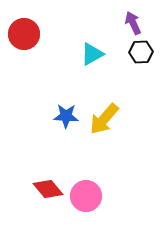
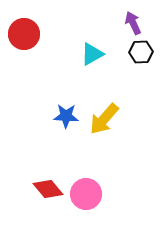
pink circle: moved 2 px up
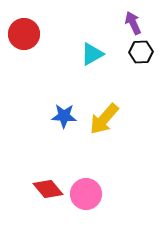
blue star: moved 2 px left
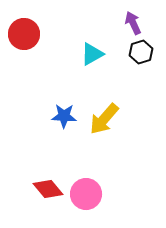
black hexagon: rotated 15 degrees counterclockwise
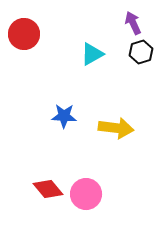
yellow arrow: moved 12 px right, 9 px down; rotated 124 degrees counterclockwise
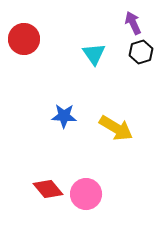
red circle: moved 5 px down
cyan triangle: moved 2 px right; rotated 35 degrees counterclockwise
yellow arrow: rotated 24 degrees clockwise
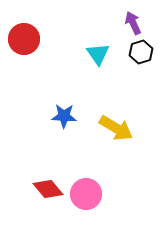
cyan triangle: moved 4 px right
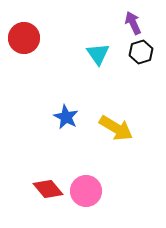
red circle: moved 1 px up
blue star: moved 2 px right, 1 px down; rotated 25 degrees clockwise
pink circle: moved 3 px up
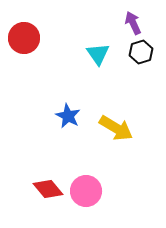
blue star: moved 2 px right, 1 px up
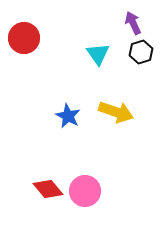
yellow arrow: moved 16 px up; rotated 12 degrees counterclockwise
pink circle: moved 1 px left
